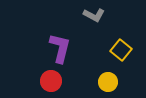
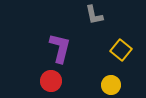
gray L-shape: rotated 50 degrees clockwise
yellow circle: moved 3 px right, 3 px down
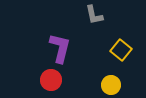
red circle: moved 1 px up
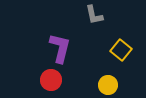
yellow circle: moved 3 px left
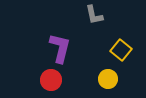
yellow circle: moved 6 px up
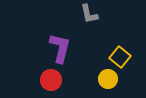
gray L-shape: moved 5 px left, 1 px up
yellow square: moved 1 px left, 7 px down
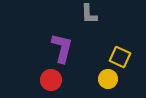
gray L-shape: rotated 10 degrees clockwise
purple L-shape: moved 2 px right
yellow square: rotated 15 degrees counterclockwise
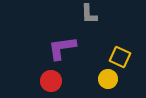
purple L-shape: rotated 112 degrees counterclockwise
red circle: moved 1 px down
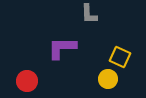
purple L-shape: rotated 8 degrees clockwise
red circle: moved 24 px left
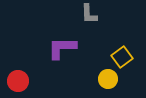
yellow square: moved 2 px right; rotated 30 degrees clockwise
red circle: moved 9 px left
